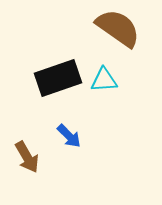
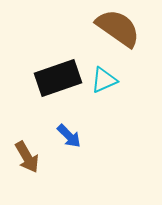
cyan triangle: rotated 20 degrees counterclockwise
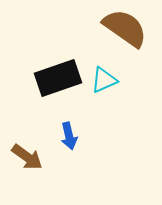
brown semicircle: moved 7 px right
blue arrow: rotated 32 degrees clockwise
brown arrow: rotated 24 degrees counterclockwise
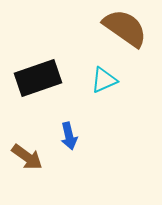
black rectangle: moved 20 px left
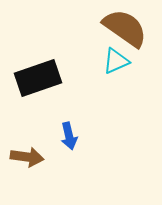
cyan triangle: moved 12 px right, 19 px up
brown arrow: rotated 28 degrees counterclockwise
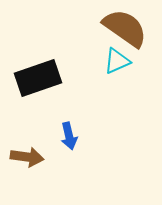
cyan triangle: moved 1 px right
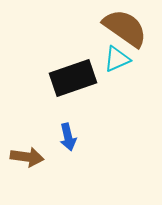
cyan triangle: moved 2 px up
black rectangle: moved 35 px right
blue arrow: moved 1 px left, 1 px down
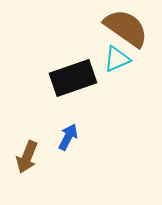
brown semicircle: moved 1 px right
blue arrow: rotated 140 degrees counterclockwise
brown arrow: rotated 104 degrees clockwise
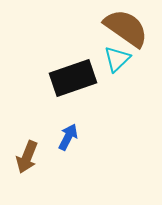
cyan triangle: rotated 20 degrees counterclockwise
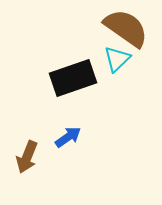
blue arrow: rotated 28 degrees clockwise
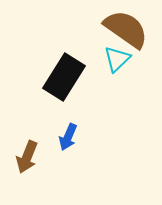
brown semicircle: moved 1 px down
black rectangle: moved 9 px left, 1 px up; rotated 39 degrees counterclockwise
blue arrow: rotated 148 degrees clockwise
